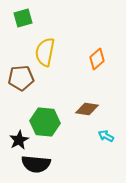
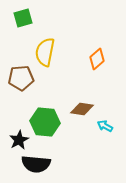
brown diamond: moved 5 px left
cyan arrow: moved 1 px left, 10 px up
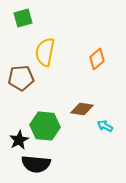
green hexagon: moved 4 px down
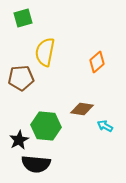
orange diamond: moved 3 px down
green hexagon: moved 1 px right
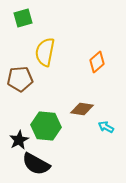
brown pentagon: moved 1 px left, 1 px down
cyan arrow: moved 1 px right, 1 px down
black semicircle: rotated 24 degrees clockwise
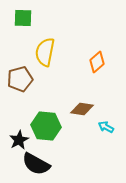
green square: rotated 18 degrees clockwise
brown pentagon: rotated 10 degrees counterclockwise
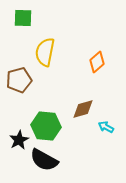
brown pentagon: moved 1 px left, 1 px down
brown diamond: moved 1 px right; rotated 25 degrees counterclockwise
black semicircle: moved 8 px right, 4 px up
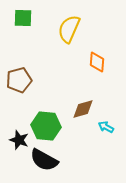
yellow semicircle: moved 24 px right, 23 px up; rotated 12 degrees clockwise
orange diamond: rotated 45 degrees counterclockwise
black star: rotated 24 degrees counterclockwise
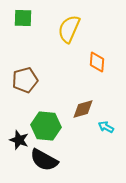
brown pentagon: moved 6 px right
